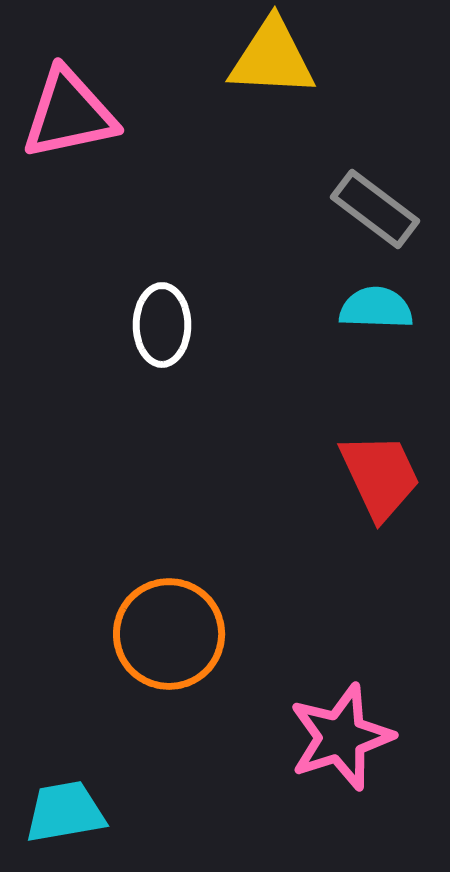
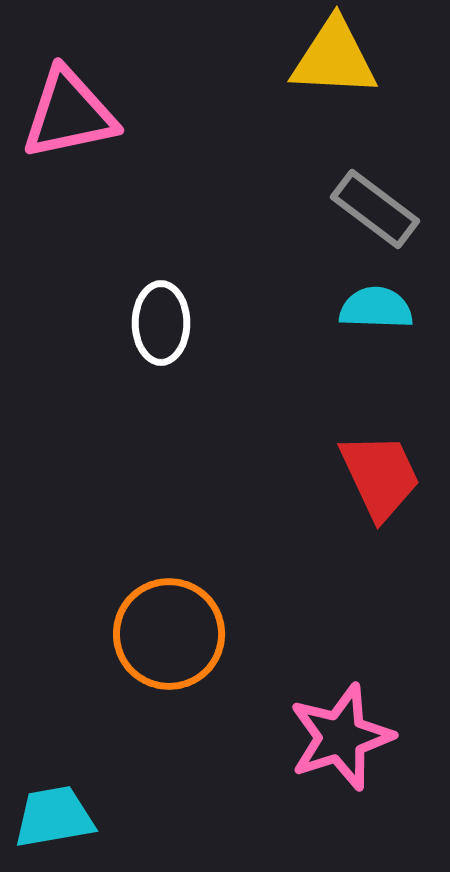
yellow triangle: moved 62 px right
white ellipse: moved 1 px left, 2 px up
cyan trapezoid: moved 11 px left, 5 px down
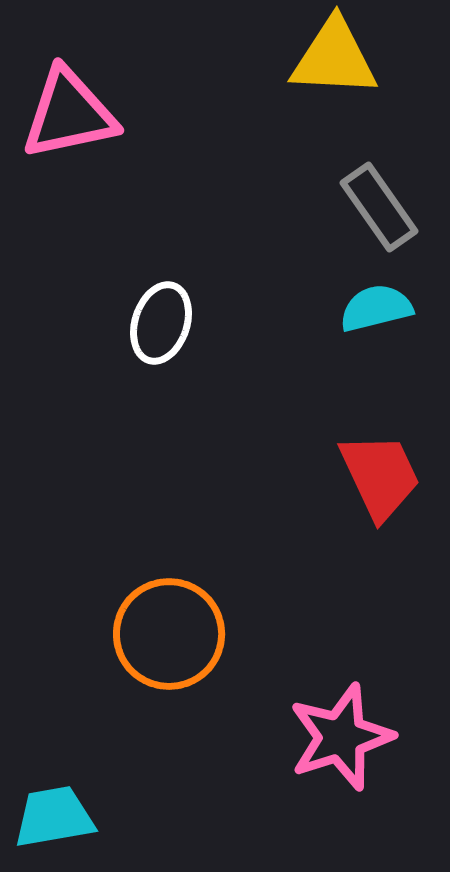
gray rectangle: moved 4 px right, 2 px up; rotated 18 degrees clockwise
cyan semicircle: rotated 16 degrees counterclockwise
white ellipse: rotated 18 degrees clockwise
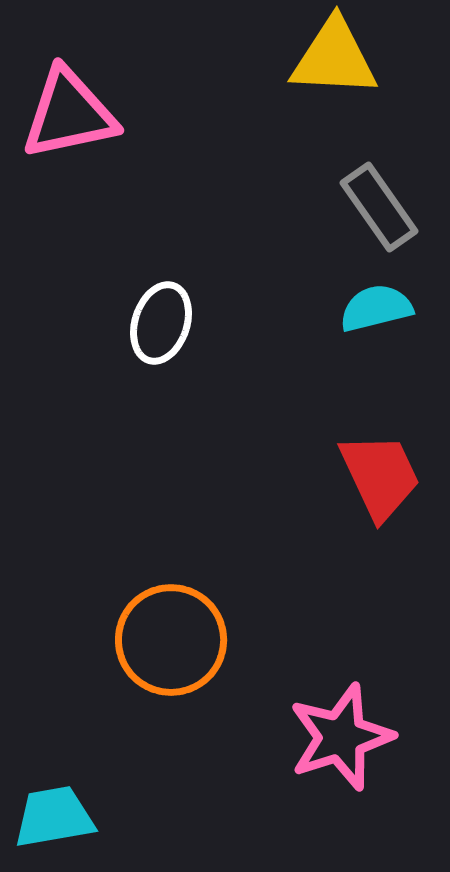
orange circle: moved 2 px right, 6 px down
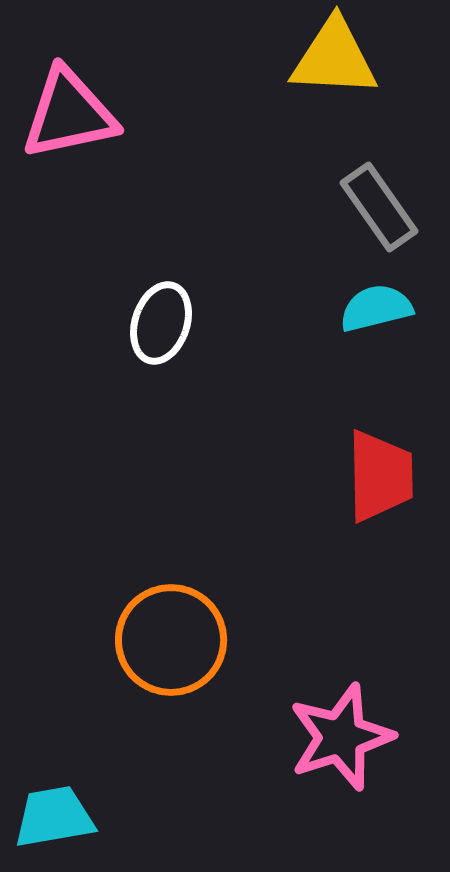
red trapezoid: rotated 24 degrees clockwise
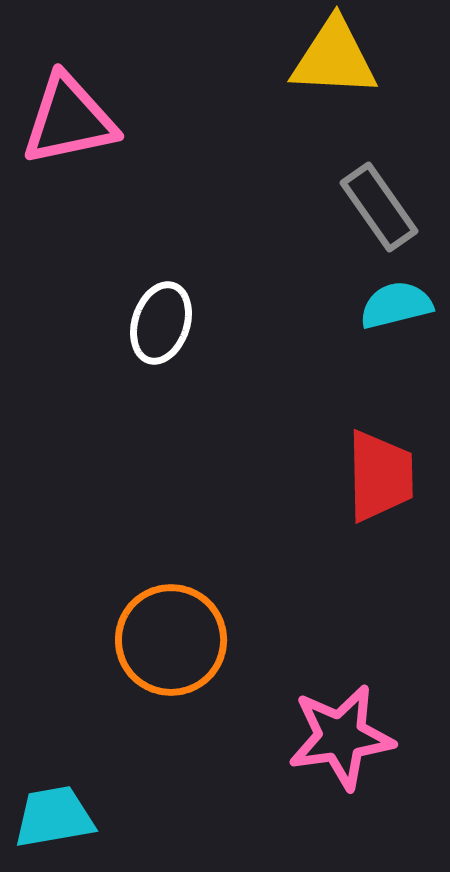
pink triangle: moved 6 px down
cyan semicircle: moved 20 px right, 3 px up
pink star: rotated 10 degrees clockwise
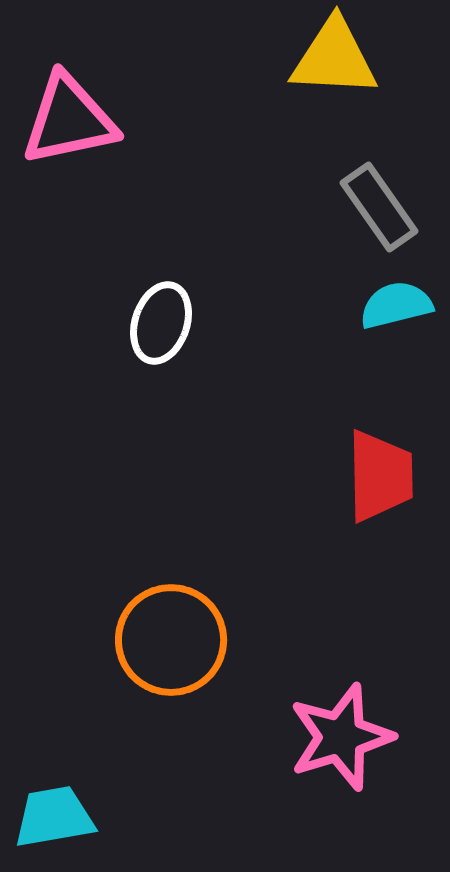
pink star: rotated 9 degrees counterclockwise
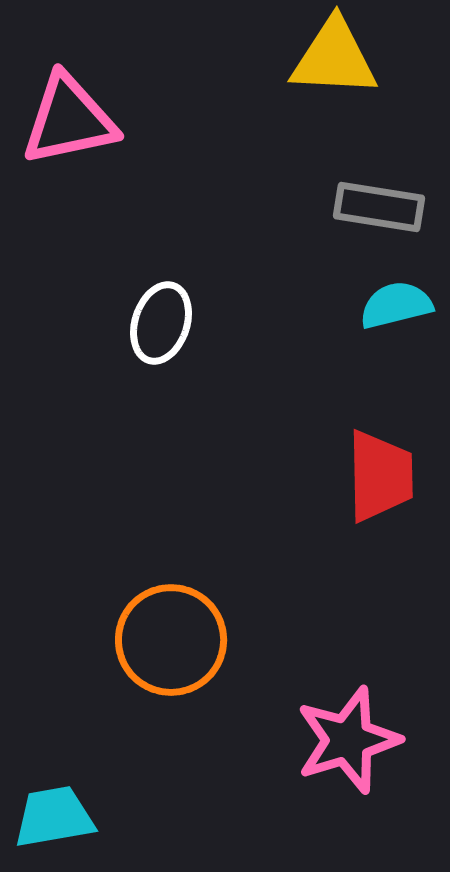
gray rectangle: rotated 46 degrees counterclockwise
pink star: moved 7 px right, 3 px down
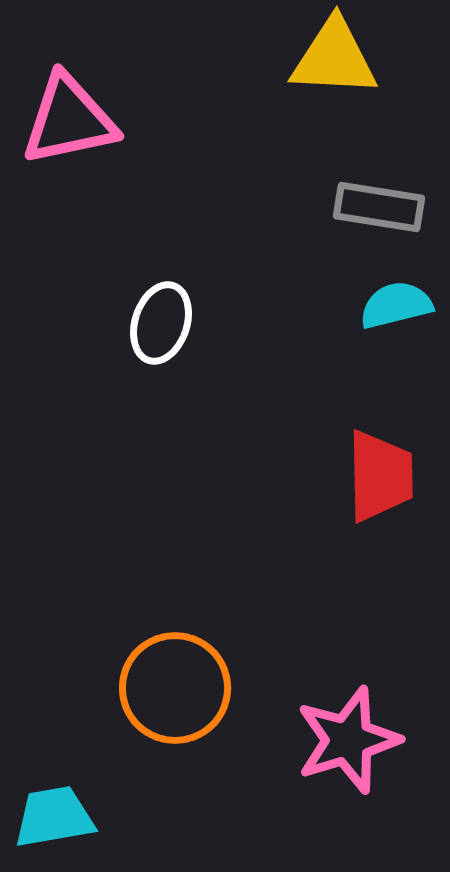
orange circle: moved 4 px right, 48 px down
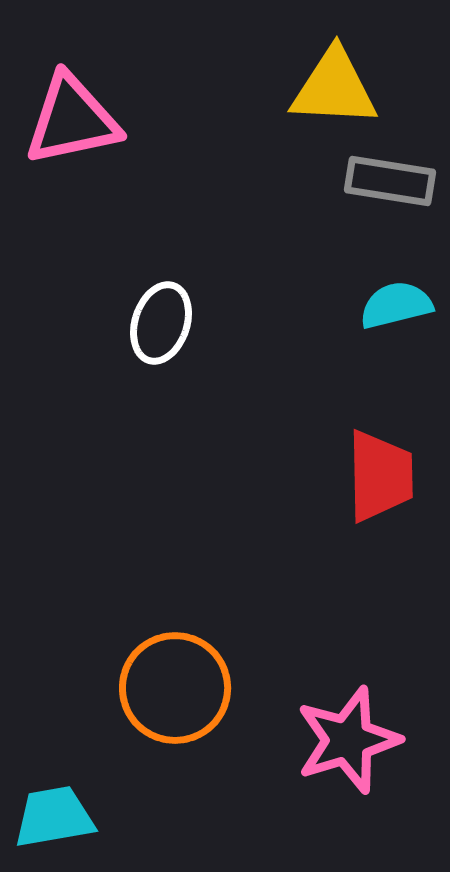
yellow triangle: moved 30 px down
pink triangle: moved 3 px right
gray rectangle: moved 11 px right, 26 px up
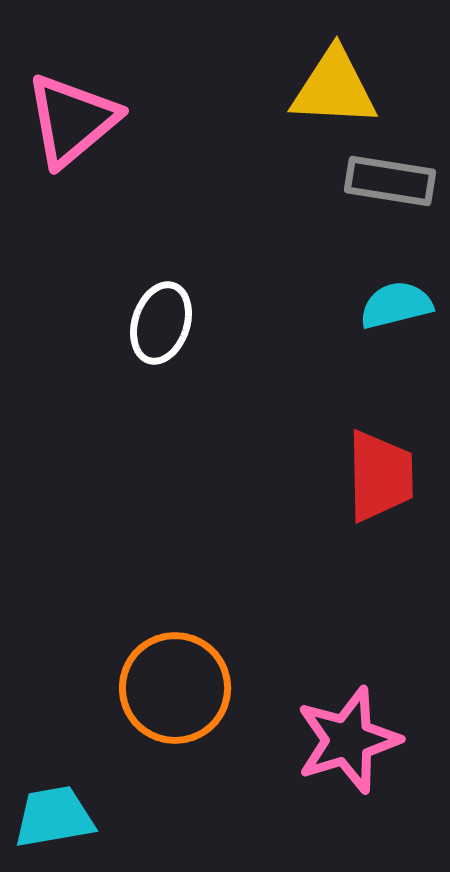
pink triangle: rotated 28 degrees counterclockwise
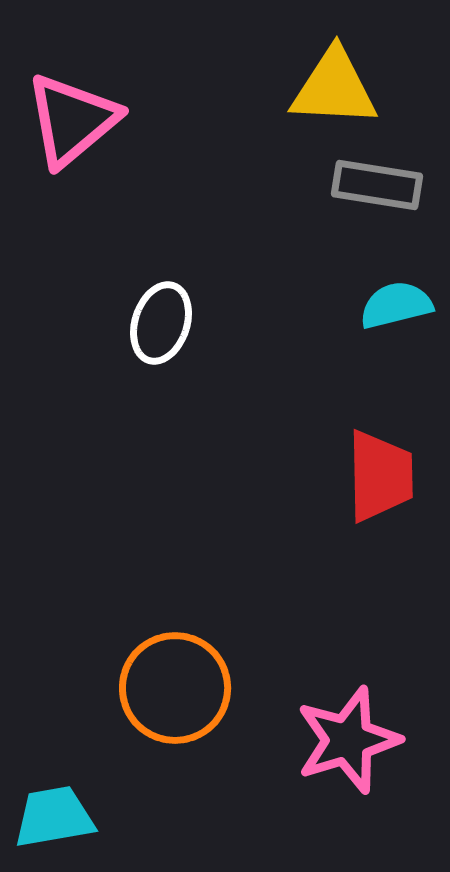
gray rectangle: moved 13 px left, 4 px down
